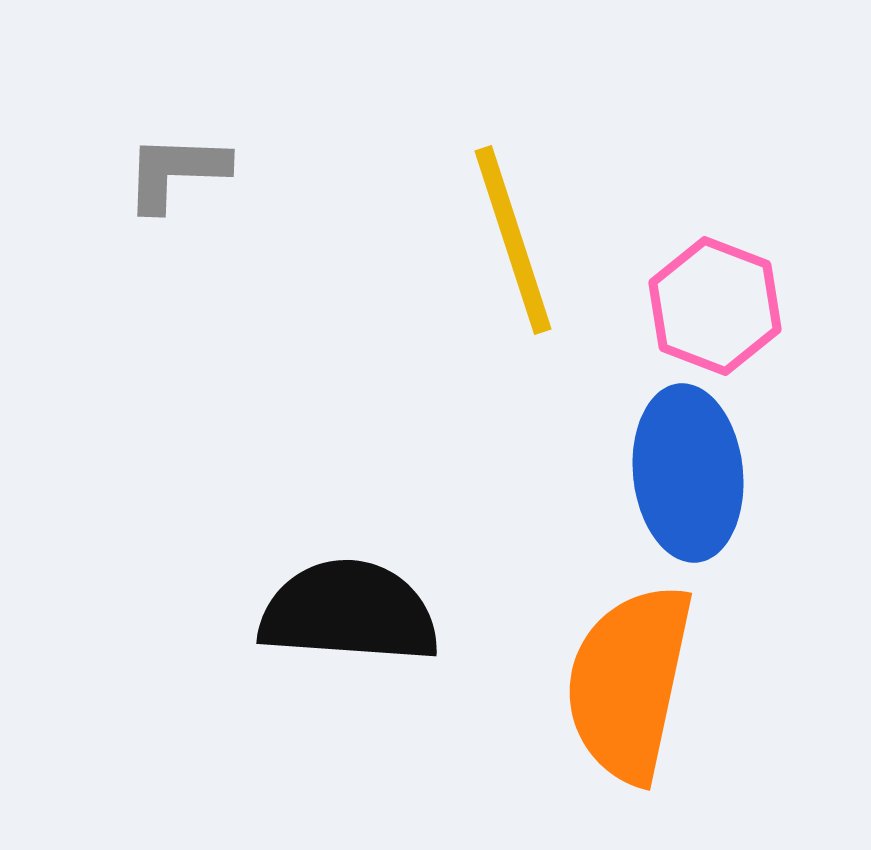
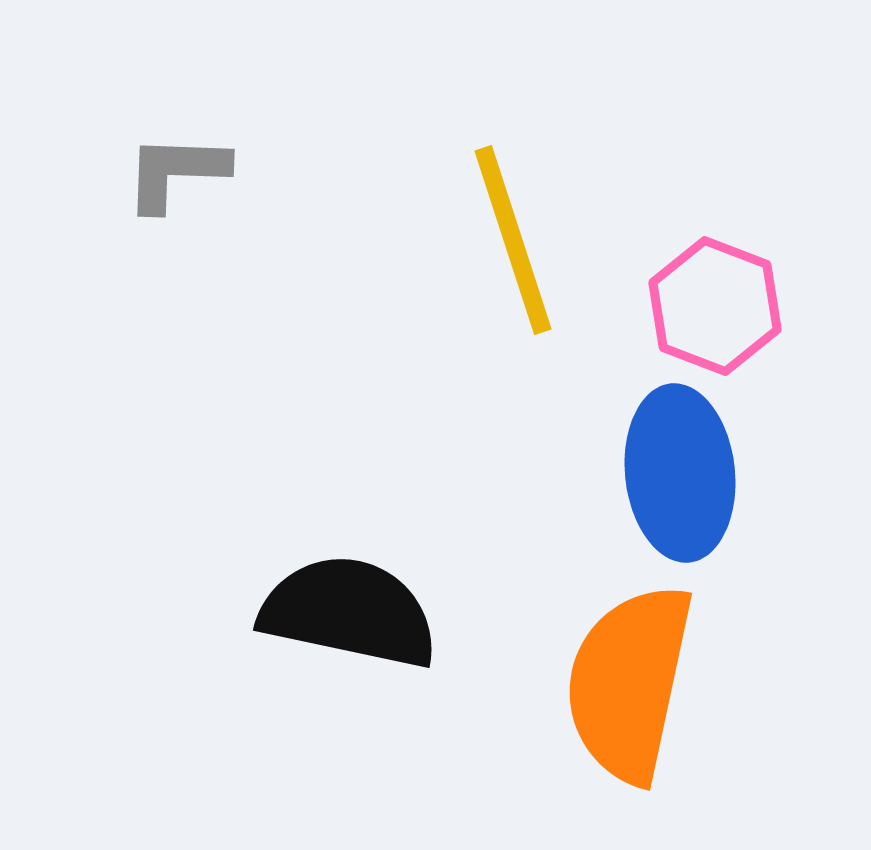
blue ellipse: moved 8 px left
black semicircle: rotated 8 degrees clockwise
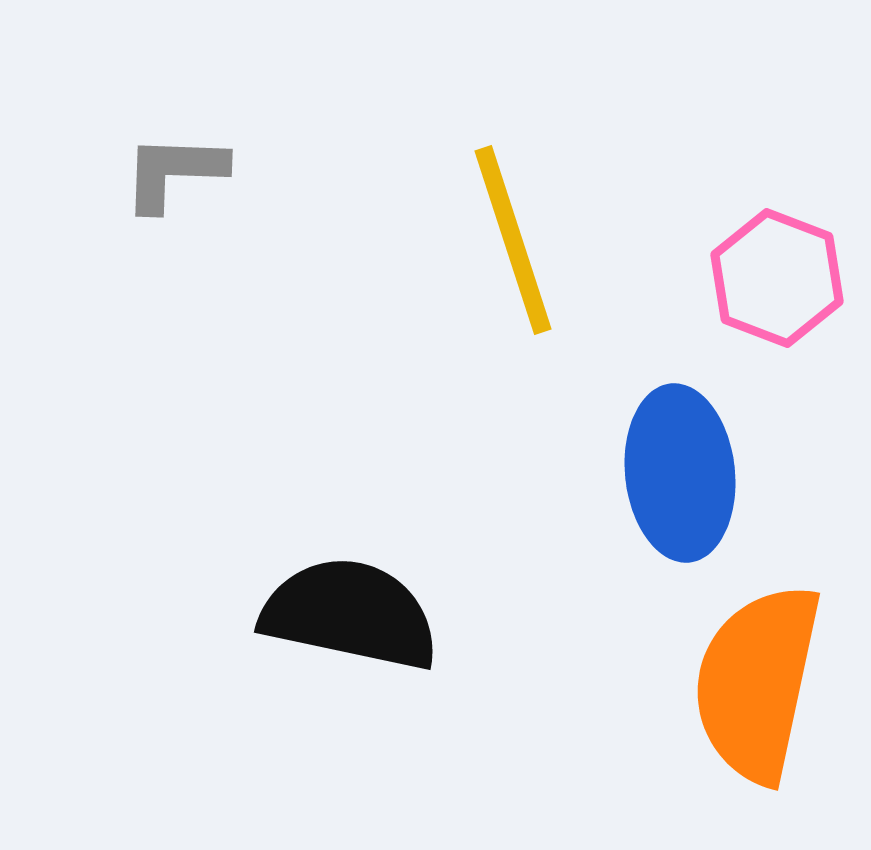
gray L-shape: moved 2 px left
pink hexagon: moved 62 px right, 28 px up
black semicircle: moved 1 px right, 2 px down
orange semicircle: moved 128 px right
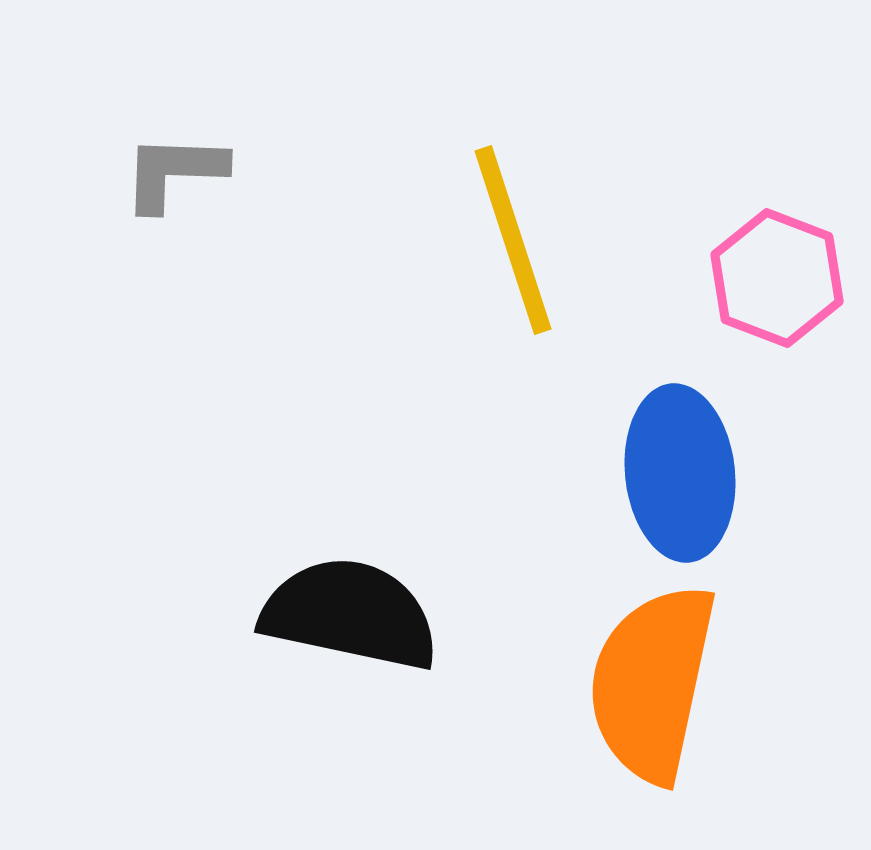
orange semicircle: moved 105 px left
